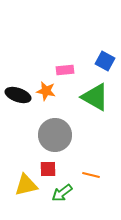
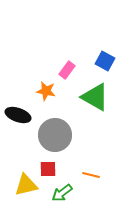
pink rectangle: moved 2 px right; rotated 48 degrees counterclockwise
black ellipse: moved 20 px down
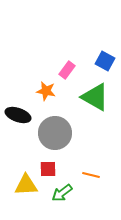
gray circle: moved 2 px up
yellow triangle: rotated 10 degrees clockwise
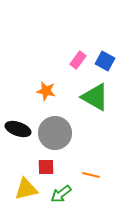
pink rectangle: moved 11 px right, 10 px up
black ellipse: moved 14 px down
red square: moved 2 px left, 2 px up
yellow triangle: moved 4 px down; rotated 10 degrees counterclockwise
green arrow: moved 1 px left, 1 px down
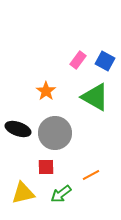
orange star: rotated 24 degrees clockwise
orange line: rotated 42 degrees counterclockwise
yellow triangle: moved 3 px left, 4 px down
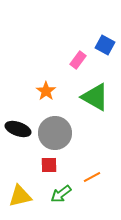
blue square: moved 16 px up
red square: moved 3 px right, 2 px up
orange line: moved 1 px right, 2 px down
yellow triangle: moved 3 px left, 3 px down
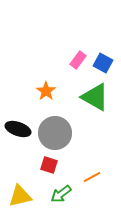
blue square: moved 2 px left, 18 px down
red square: rotated 18 degrees clockwise
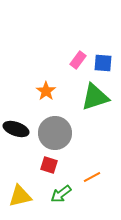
blue square: rotated 24 degrees counterclockwise
green triangle: rotated 48 degrees counterclockwise
black ellipse: moved 2 px left
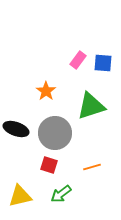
green triangle: moved 4 px left, 9 px down
orange line: moved 10 px up; rotated 12 degrees clockwise
